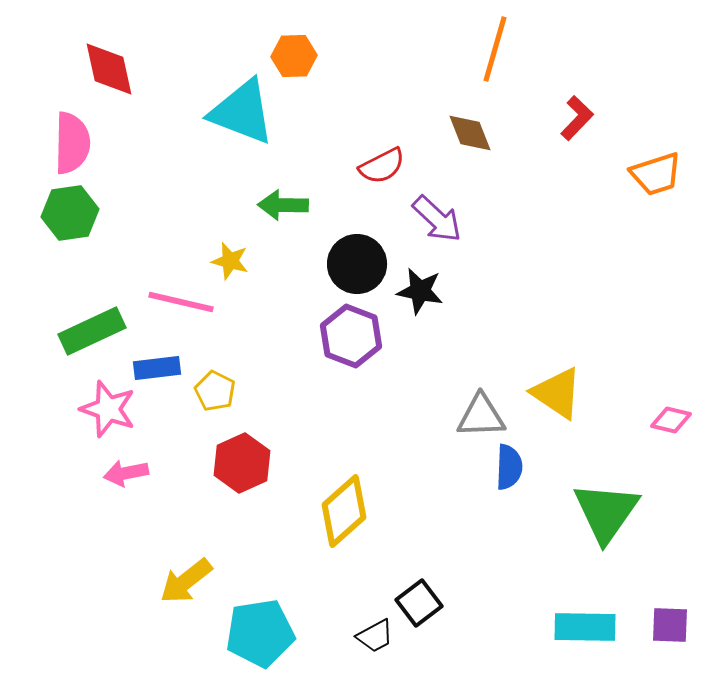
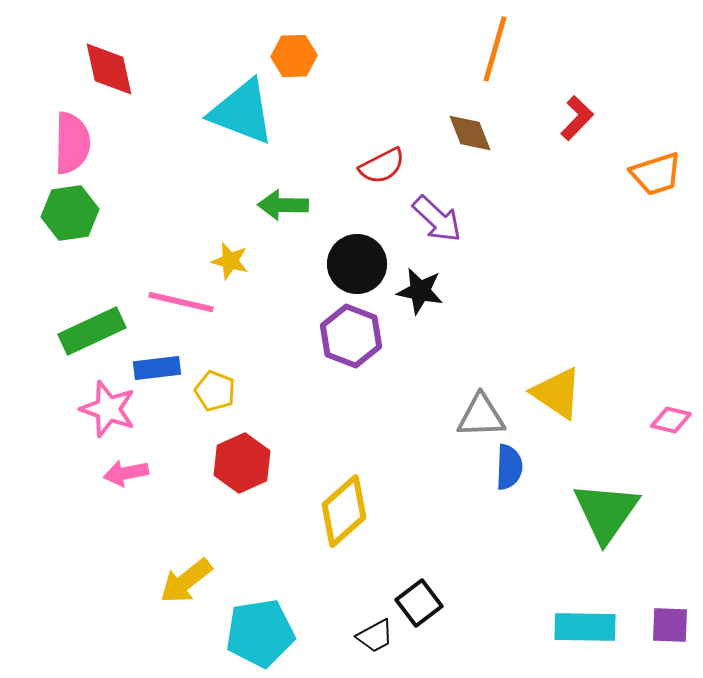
yellow pentagon: rotated 6 degrees counterclockwise
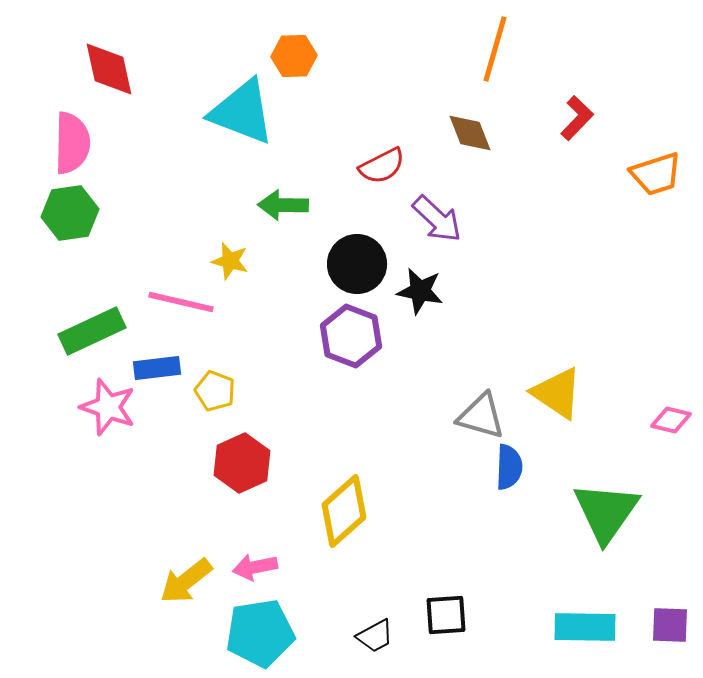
pink star: moved 2 px up
gray triangle: rotated 18 degrees clockwise
pink arrow: moved 129 px right, 94 px down
black square: moved 27 px right, 12 px down; rotated 33 degrees clockwise
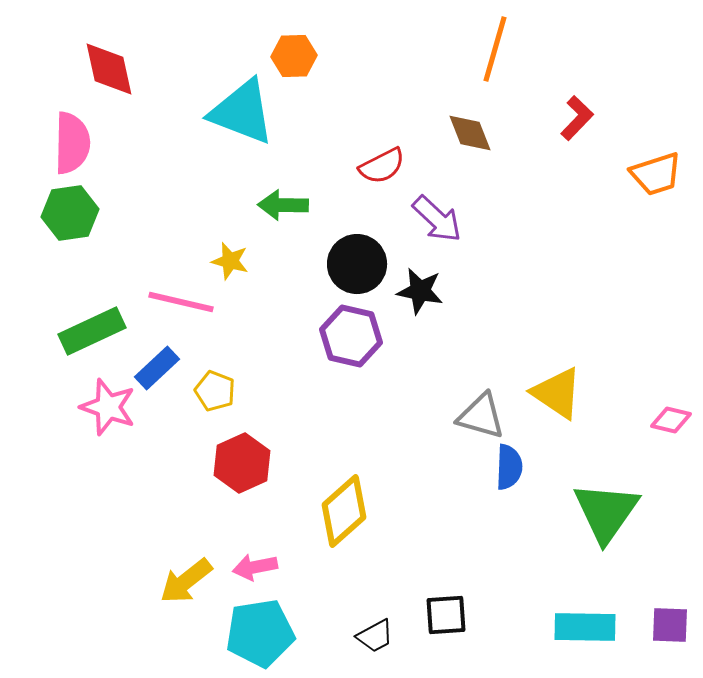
purple hexagon: rotated 8 degrees counterclockwise
blue rectangle: rotated 36 degrees counterclockwise
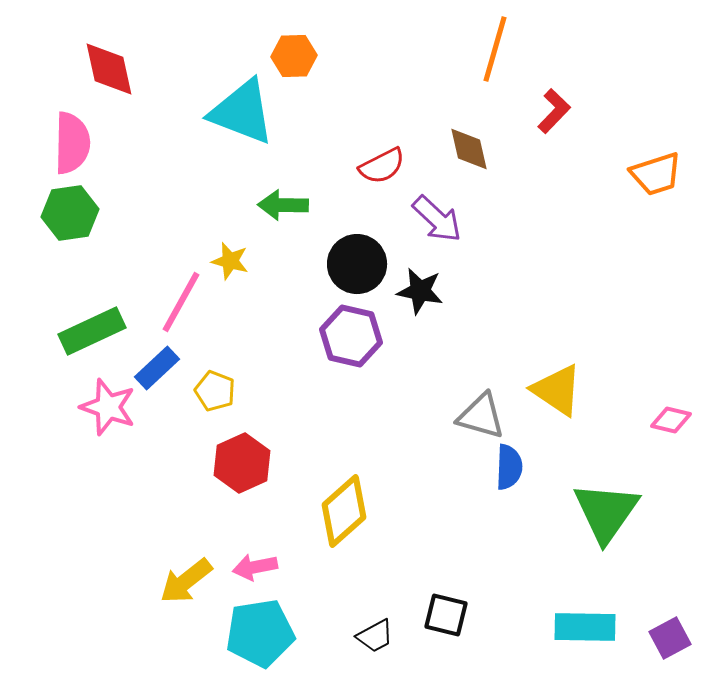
red L-shape: moved 23 px left, 7 px up
brown diamond: moved 1 px left, 16 px down; rotated 9 degrees clockwise
pink line: rotated 74 degrees counterclockwise
yellow triangle: moved 3 px up
black square: rotated 18 degrees clockwise
purple square: moved 13 px down; rotated 30 degrees counterclockwise
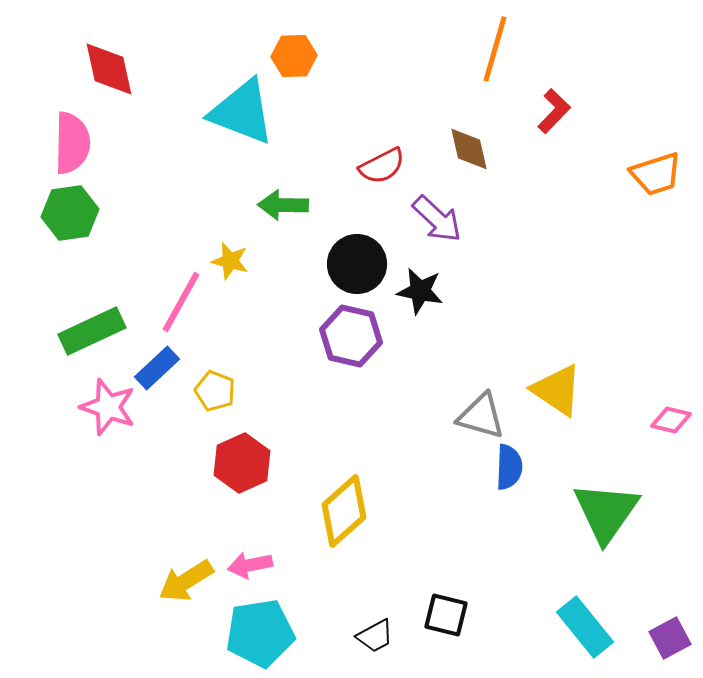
pink arrow: moved 5 px left, 2 px up
yellow arrow: rotated 6 degrees clockwise
cyan rectangle: rotated 50 degrees clockwise
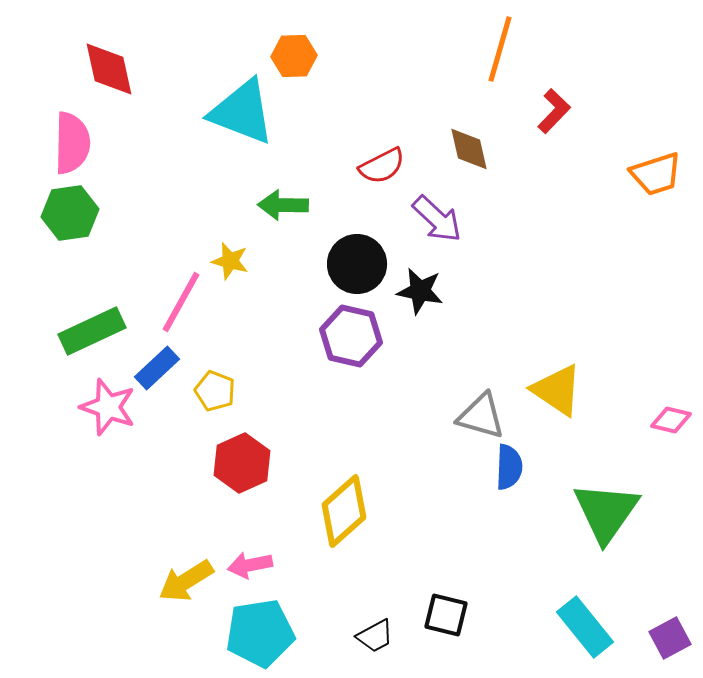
orange line: moved 5 px right
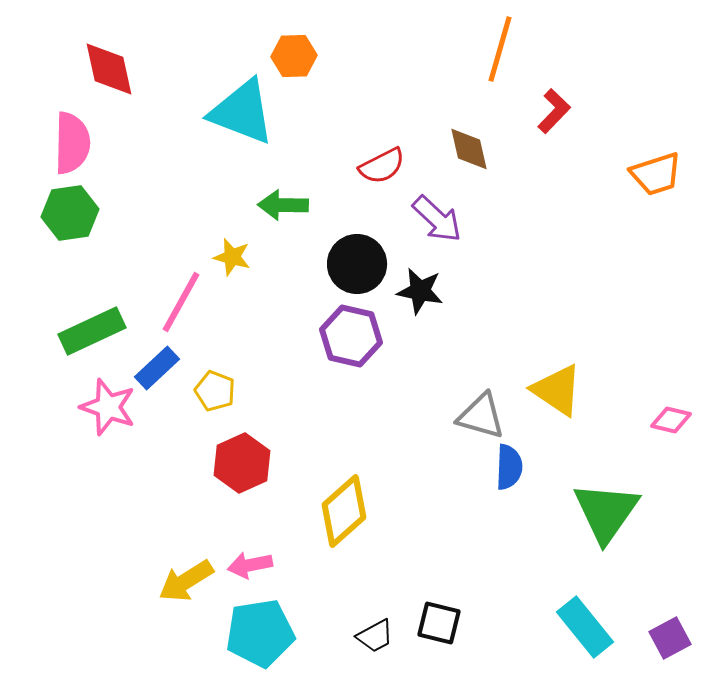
yellow star: moved 2 px right, 4 px up
black square: moved 7 px left, 8 px down
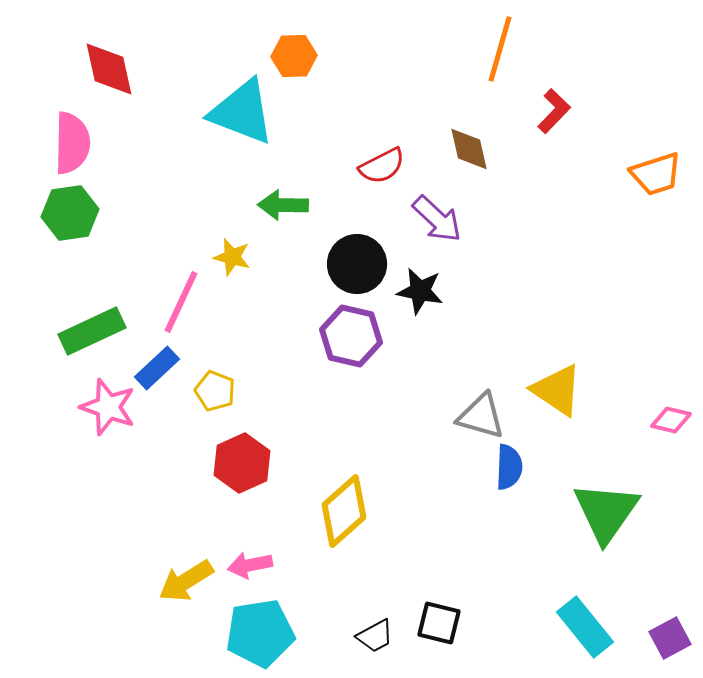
pink line: rotated 4 degrees counterclockwise
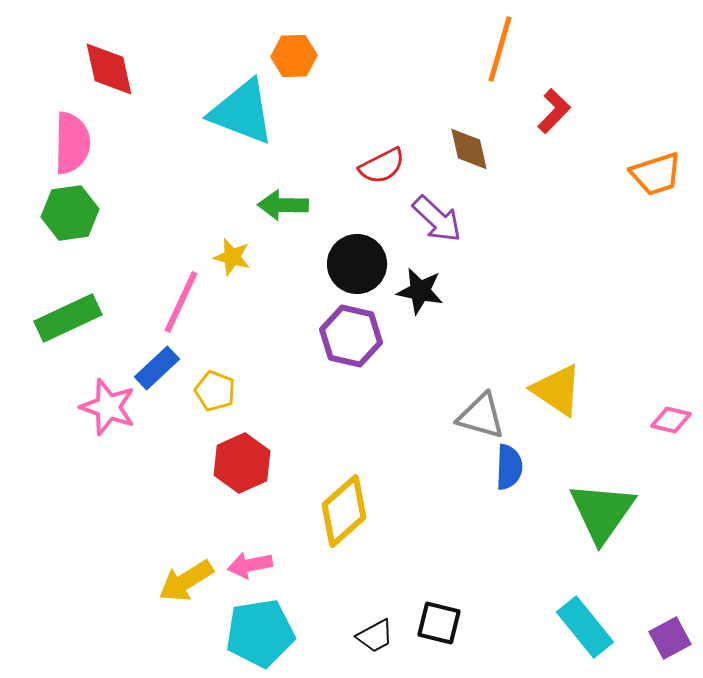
green rectangle: moved 24 px left, 13 px up
green triangle: moved 4 px left
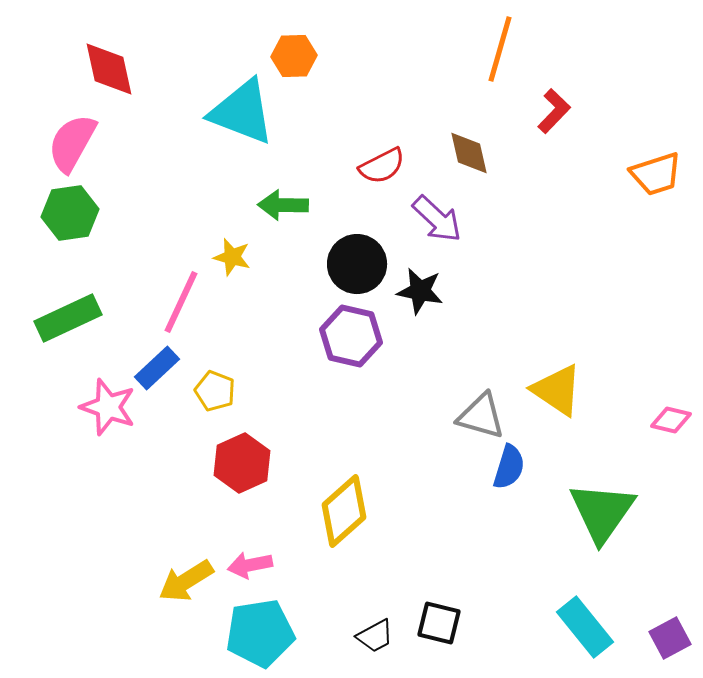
pink semicircle: rotated 152 degrees counterclockwise
brown diamond: moved 4 px down
blue semicircle: rotated 15 degrees clockwise
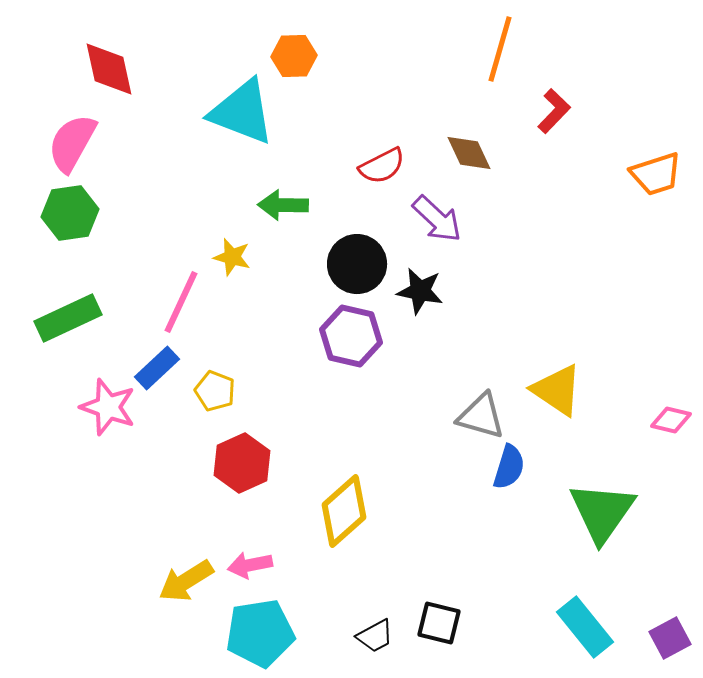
brown diamond: rotated 12 degrees counterclockwise
